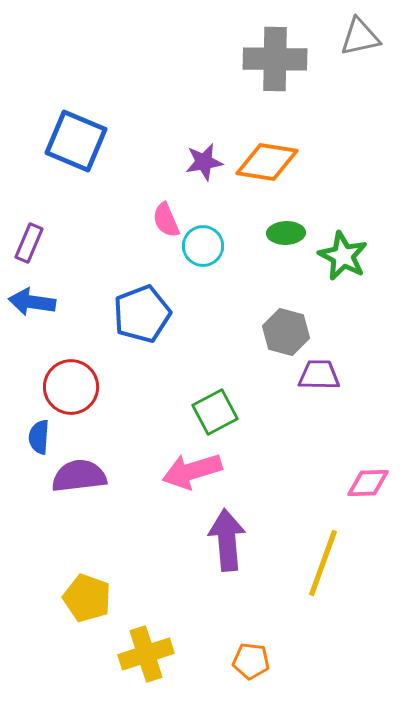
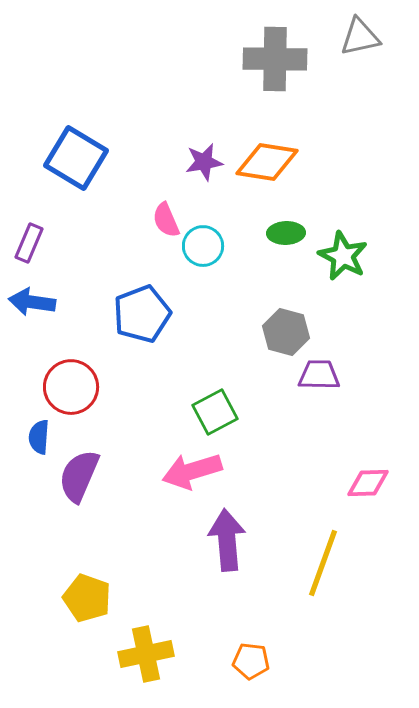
blue square: moved 17 px down; rotated 8 degrees clockwise
purple semicircle: rotated 60 degrees counterclockwise
yellow cross: rotated 6 degrees clockwise
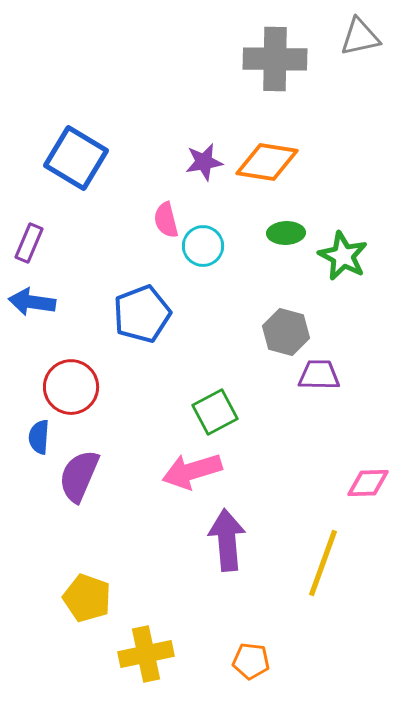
pink semicircle: rotated 9 degrees clockwise
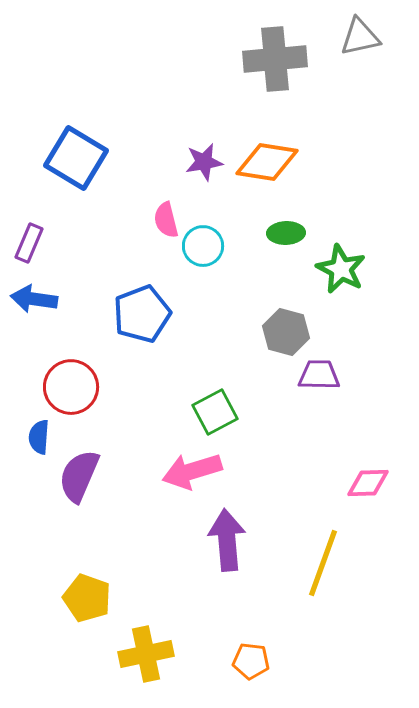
gray cross: rotated 6 degrees counterclockwise
green star: moved 2 px left, 13 px down
blue arrow: moved 2 px right, 3 px up
